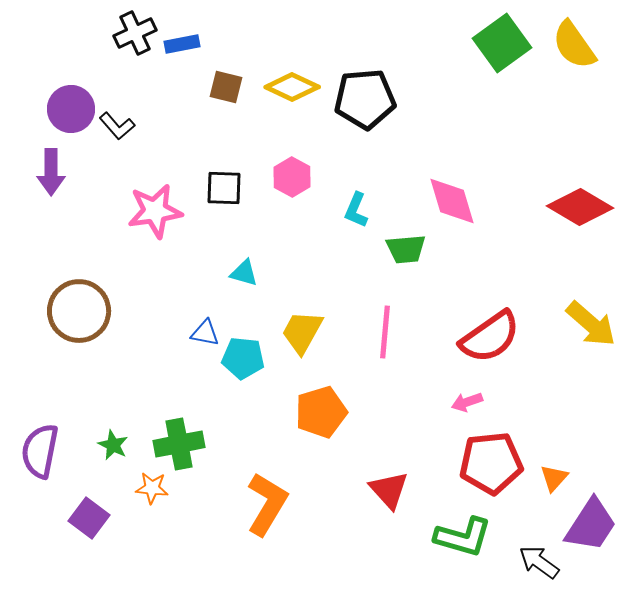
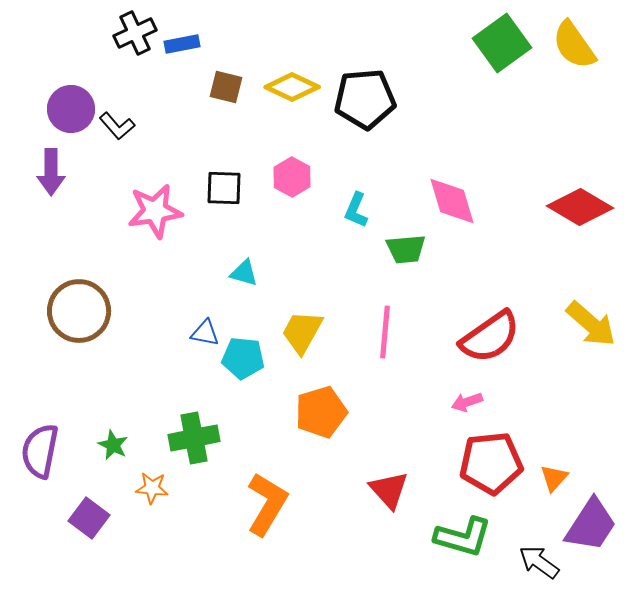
green cross: moved 15 px right, 6 px up
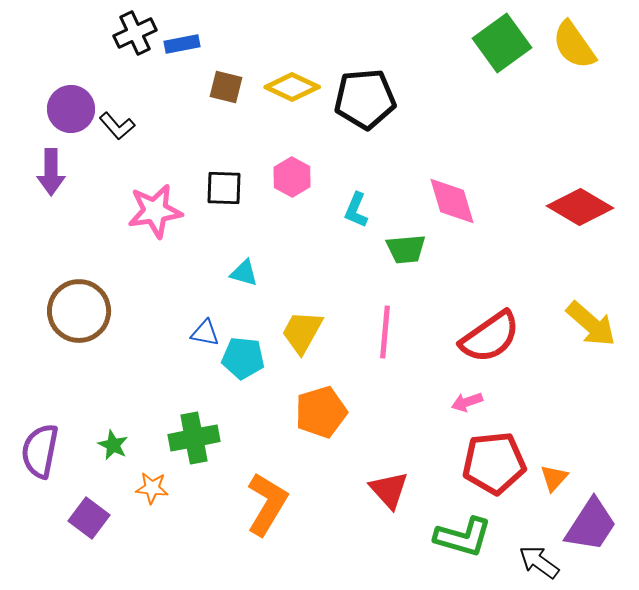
red pentagon: moved 3 px right
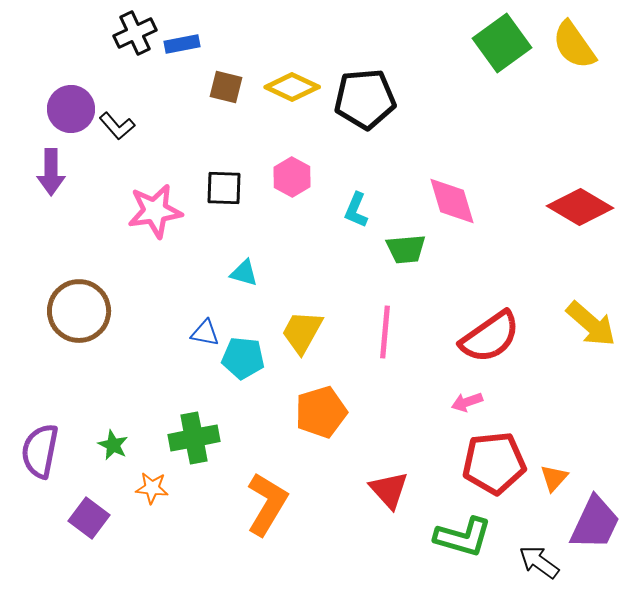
purple trapezoid: moved 4 px right, 2 px up; rotated 8 degrees counterclockwise
